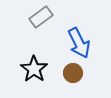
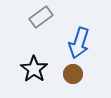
blue arrow: rotated 44 degrees clockwise
brown circle: moved 1 px down
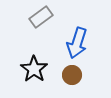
blue arrow: moved 2 px left
brown circle: moved 1 px left, 1 px down
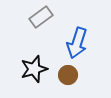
black star: rotated 20 degrees clockwise
brown circle: moved 4 px left
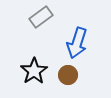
black star: moved 2 px down; rotated 16 degrees counterclockwise
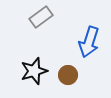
blue arrow: moved 12 px right, 1 px up
black star: rotated 16 degrees clockwise
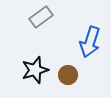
blue arrow: moved 1 px right
black star: moved 1 px right, 1 px up
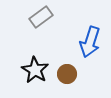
black star: rotated 24 degrees counterclockwise
brown circle: moved 1 px left, 1 px up
